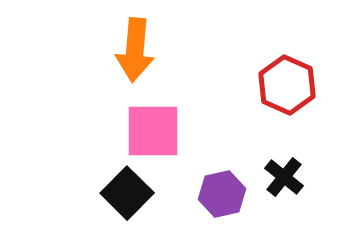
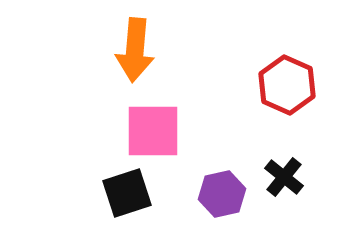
black square: rotated 27 degrees clockwise
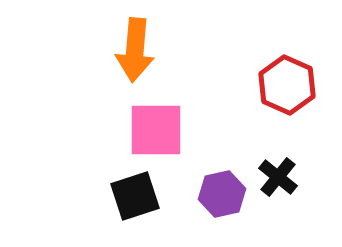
pink square: moved 3 px right, 1 px up
black cross: moved 6 px left
black square: moved 8 px right, 3 px down
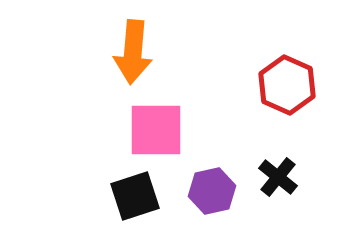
orange arrow: moved 2 px left, 2 px down
purple hexagon: moved 10 px left, 3 px up
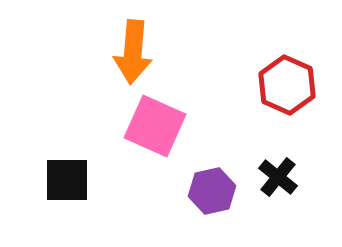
pink square: moved 1 px left, 4 px up; rotated 24 degrees clockwise
black square: moved 68 px left, 16 px up; rotated 18 degrees clockwise
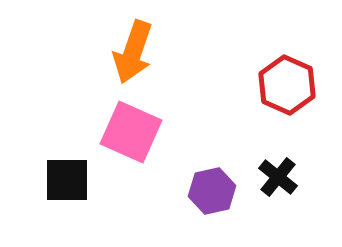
orange arrow: rotated 14 degrees clockwise
pink square: moved 24 px left, 6 px down
